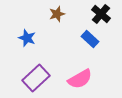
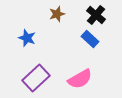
black cross: moved 5 px left, 1 px down
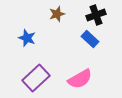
black cross: rotated 30 degrees clockwise
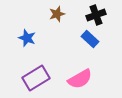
purple rectangle: rotated 12 degrees clockwise
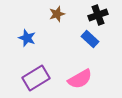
black cross: moved 2 px right
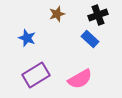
purple rectangle: moved 3 px up
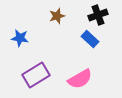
brown star: moved 2 px down
blue star: moved 7 px left; rotated 12 degrees counterclockwise
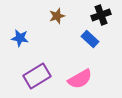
black cross: moved 3 px right
purple rectangle: moved 1 px right, 1 px down
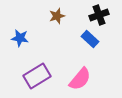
black cross: moved 2 px left
pink semicircle: rotated 20 degrees counterclockwise
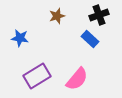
pink semicircle: moved 3 px left
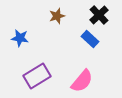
black cross: rotated 24 degrees counterclockwise
pink semicircle: moved 5 px right, 2 px down
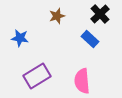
black cross: moved 1 px right, 1 px up
pink semicircle: rotated 135 degrees clockwise
